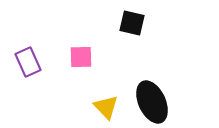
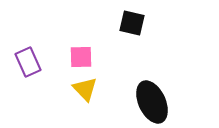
yellow triangle: moved 21 px left, 18 px up
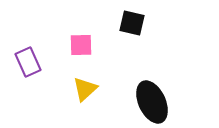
pink square: moved 12 px up
yellow triangle: rotated 32 degrees clockwise
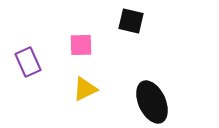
black square: moved 1 px left, 2 px up
yellow triangle: rotated 16 degrees clockwise
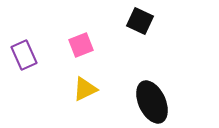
black square: moved 9 px right; rotated 12 degrees clockwise
pink square: rotated 20 degrees counterclockwise
purple rectangle: moved 4 px left, 7 px up
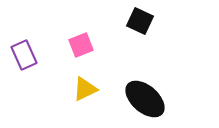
black ellipse: moved 7 px left, 3 px up; rotated 24 degrees counterclockwise
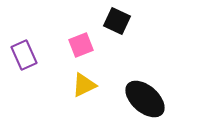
black square: moved 23 px left
yellow triangle: moved 1 px left, 4 px up
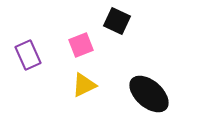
purple rectangle: moved 4 px right
black ellipse: moved 4 px right, 5 px up
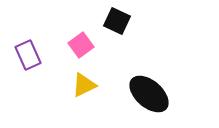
pink square: rotated 15 degrees counterclockwise
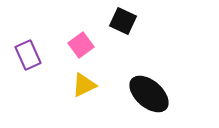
black square: moved 6 px right
